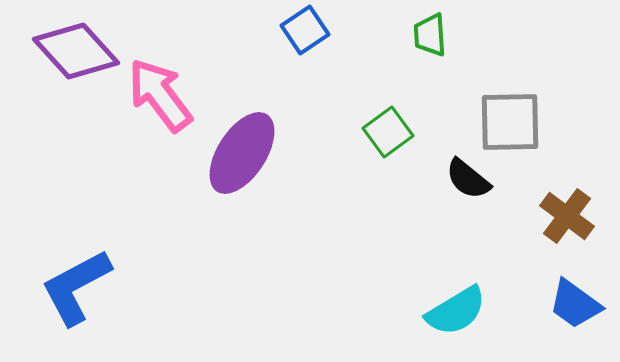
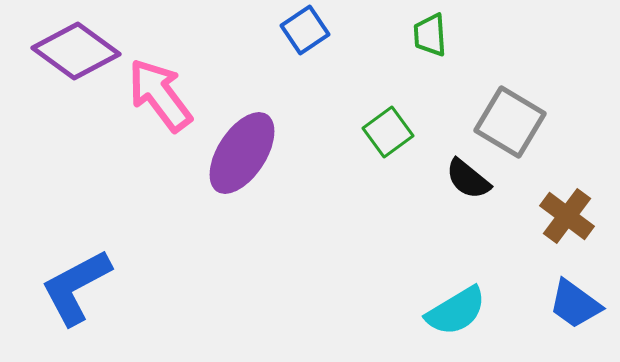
purple diamond: rotated 12 degrees counterclockwise
gray square: rotated 32 degrees clockwise
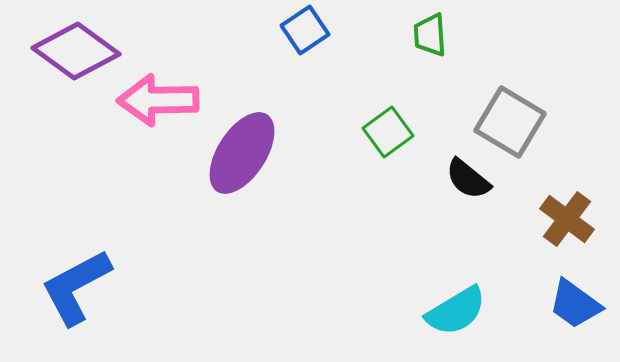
pink arrow: moved 2 px left, 5 px down; rotated 54 degrees counterclockwise
brown cross: moved 3 px down
